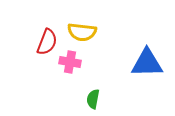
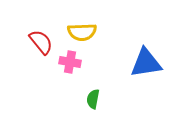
yellow semicircle: rotated 8 degrees counterclockwise
red semicircle: moved 6 px left; rotated 60 degrees counterclockwise
blue triangle: moved 1 px left; rotated 8 degrees counterclockwise
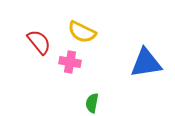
yellow semicircle: rotated 28 degrees clockwise
red semicircle: moved 2 px left
green semicircle: moved 1 px left, 4 px down
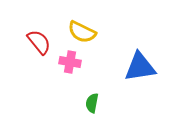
blue triangle: moved 6 px left, 4 px down
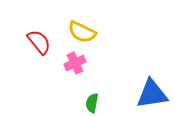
pink cross: moved 5 px right, 1 px down; rotated 35 degrees counterclockwise
blue triangle: moved 12 px right, 27 px down
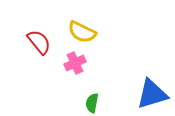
blue triangle: rotated 8 degrees counterclockwise
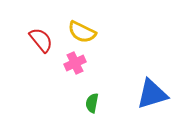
red semicircle: moved 2 px right, 2 px up
